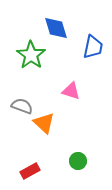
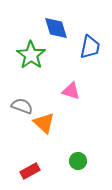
blue trapezoid: moved 3 px left
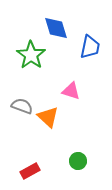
orange triangle: moved 4 px right, 6 px up
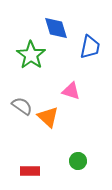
gray semicircle: rotated 15 degrees clockwise
red rectangle: rotated 30 degrees clockwise
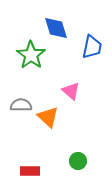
blue trapezoid: moved 2 px right
pink triangle: rotated 24 degrees clockwise
gray semicircle: moved 1 px left, 1 px up; rotated 35 degrees counterclockwise
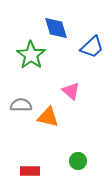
blue trapezoid: rotated 35 degrees clockwise
orange triangle: rotated 30 degrees counterclockwise
